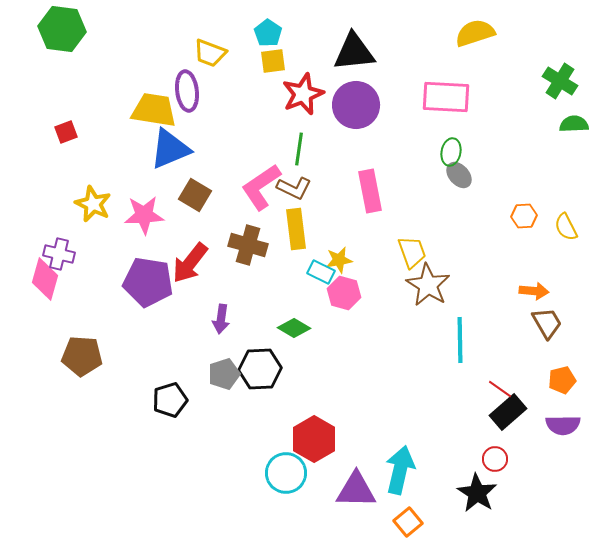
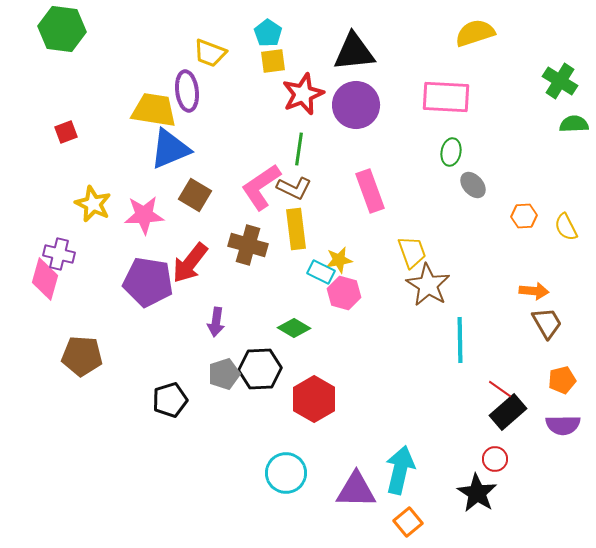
gray ellipse at (459, 175): moved 14 px right, 10 px down
pink rectangle at (370, 191): rotated 9 degrees counterclockwise
purple arrow at (221, 319): moved 5 px left, 3 px down
red hexagon at (314, 439): moved 40 px up
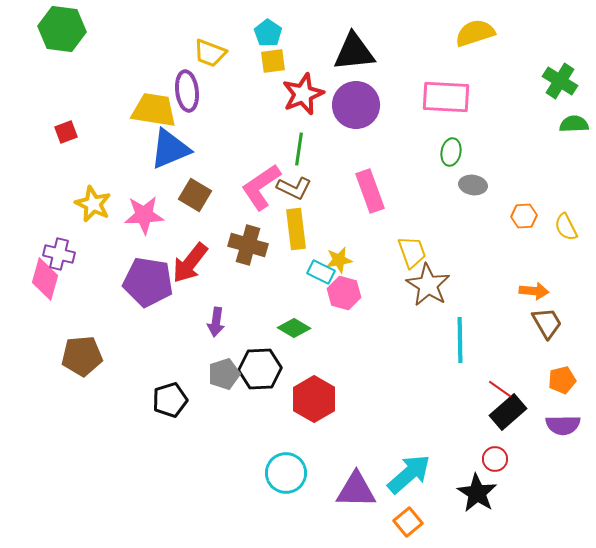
gray ellipse at (473, 185): rotated 40 degrees counterclockwise
brown pentagon at (82, 356): rotated 9 degrees counterclockwise
cyan arrow at (400, 470): moved 9 px right, 4 px down; rotated 36 degrees clockwise
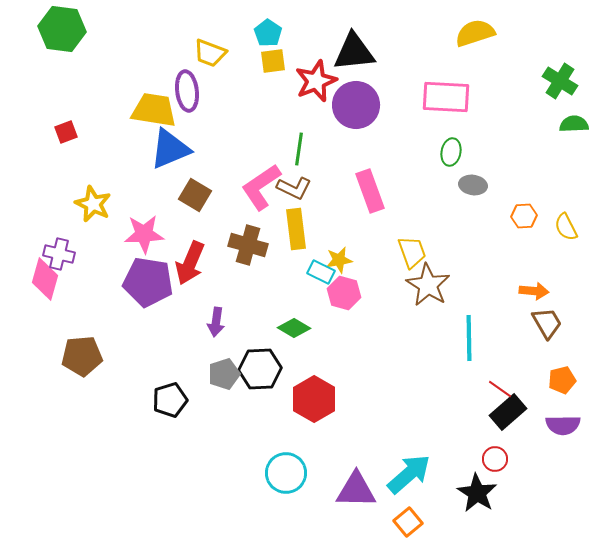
red star at (303, 94): moved 13 px right, 13 px up
pink star at (144, 215): moved 19 px down
red arrow at (190, 263): rotated 15 degrees counterclockwise
cyan line at (460, 340): moved 9 px right, 2 px up
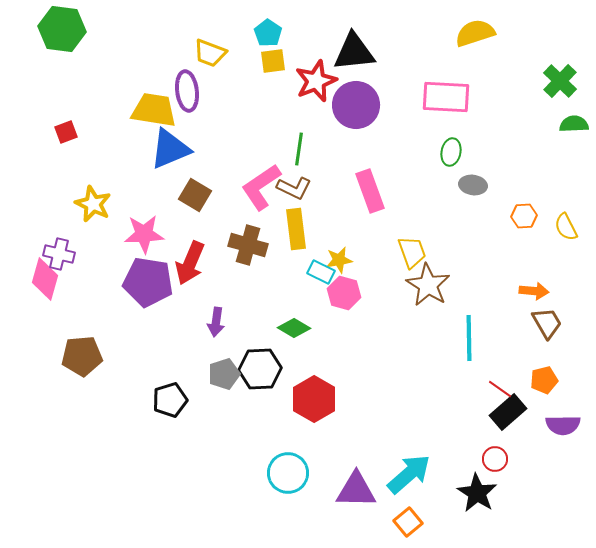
green cross at (560, 81): rotated 12 degrees clockwise
orange pentagon at (562, 380): moved 18 px left
cyan circle at (286, 473): moved 2 px right
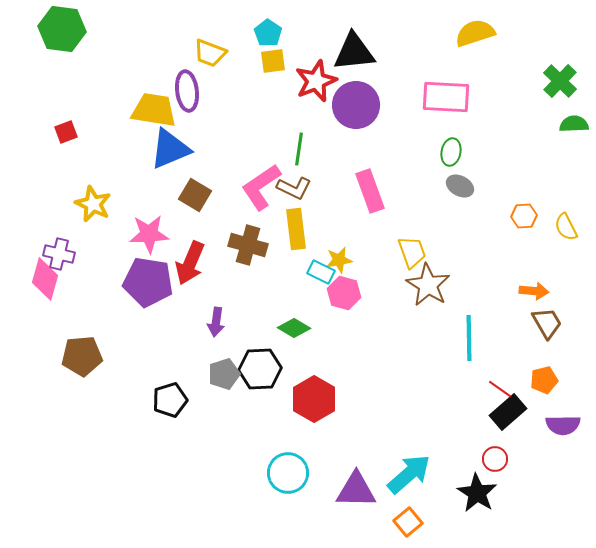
gray ellipse at (473, 185): moved 13 px left, 1 px down; rotated 20 degrees clockwise
pink star at (144, 234): moved 5 px right
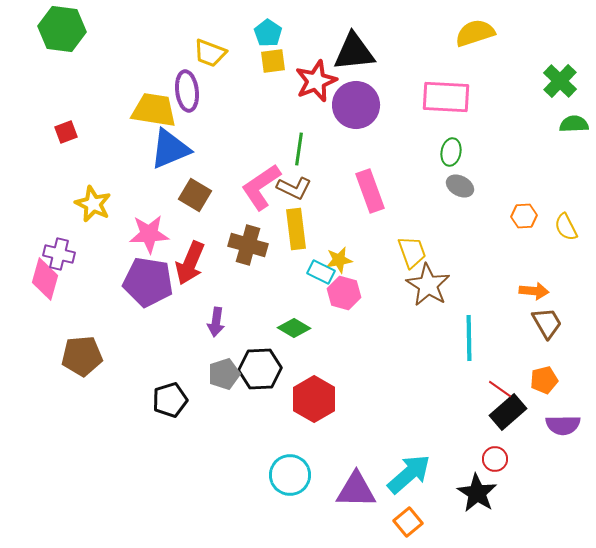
cyan circle at (288, 473): moved 2 px right, 2 px down
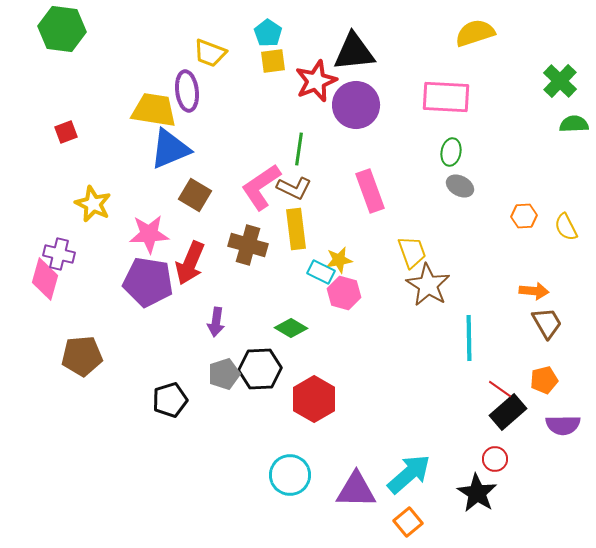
green diamond at (294, 328): moved 3 px left
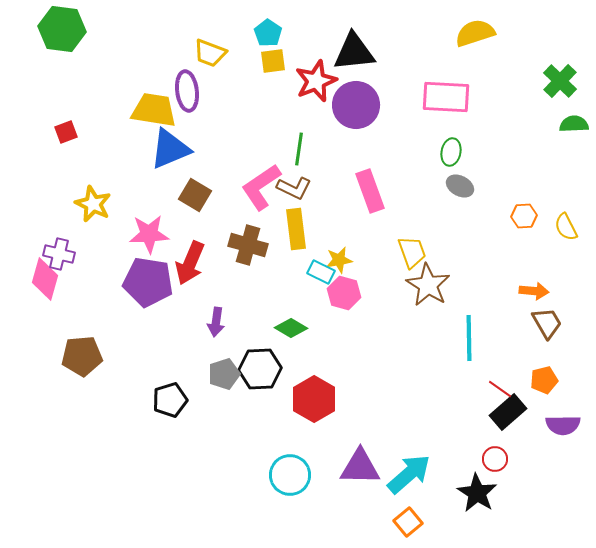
purple triangle at (356, 490): moved 4 px right, 23 px up
